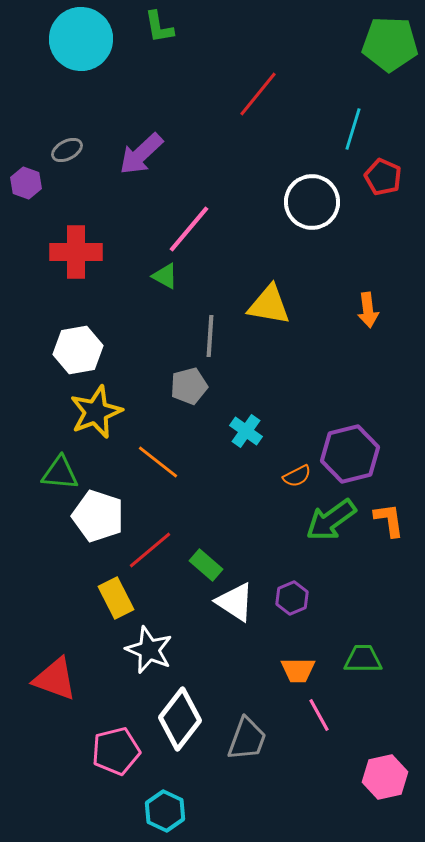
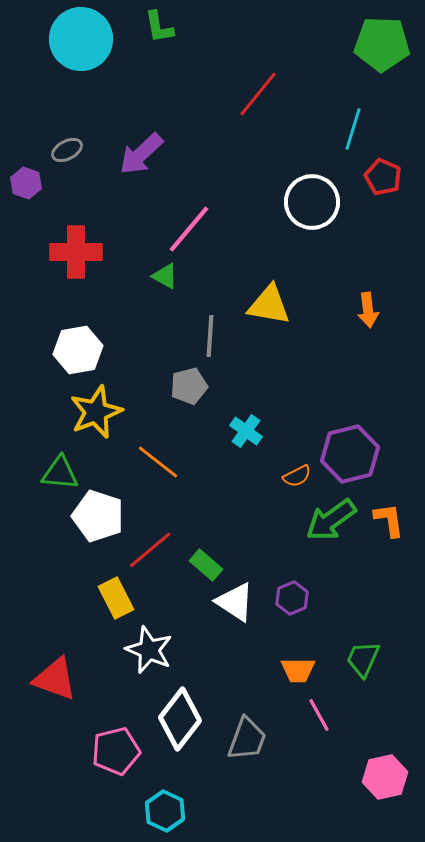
green pentagon at (390, 44): moved 8 px left
green trapezoid at (363, 659): rotated 66 degrees counterclockwise
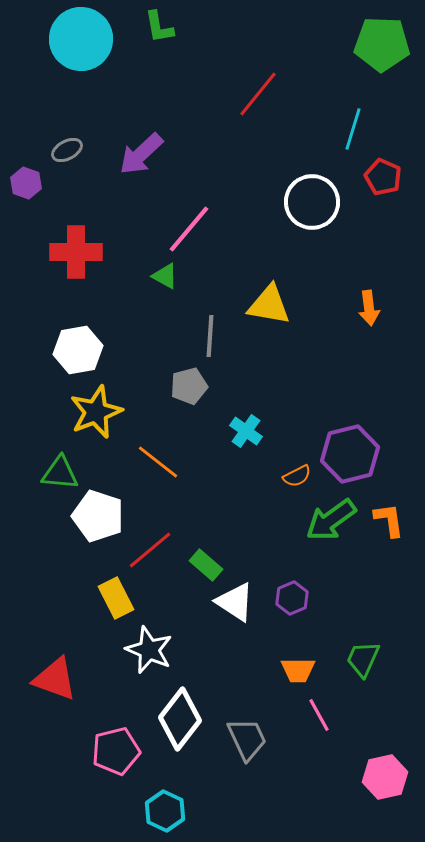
orange arrow at (368, 310): moved 1 px right, 2 px up
gray trapezoid at (247, 739): rotated 45 degrees counterclockwise
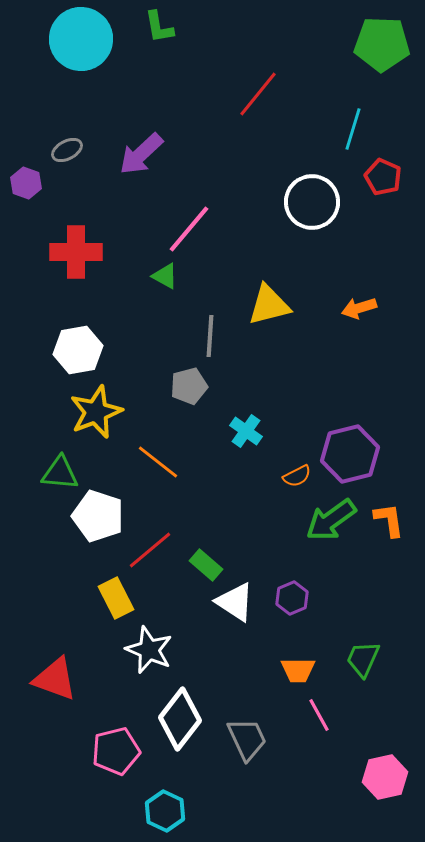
yellow triangle at (269, 305): rotated 24 degrees counterclockwise
orange arrow at (369, 308): moved 10 px left; rotated 80 degrees clockwise
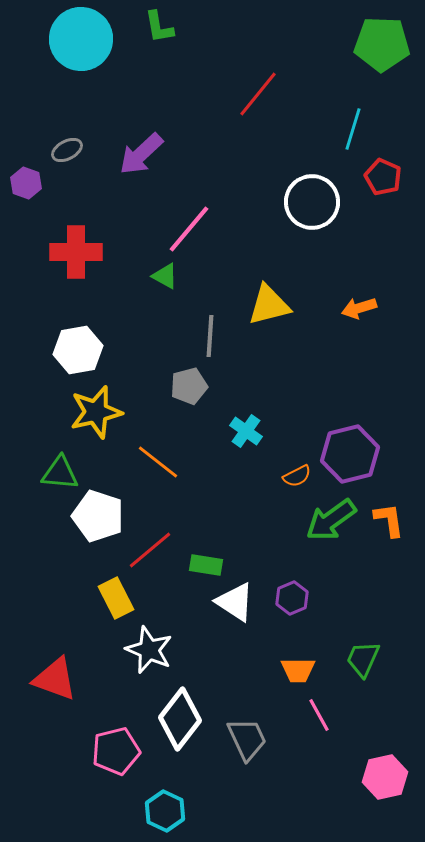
yellow star at (96, 412): rotated 8 degrees clockwise
green rectangle at (206, 565): rotated 32 degrees counterclockwise
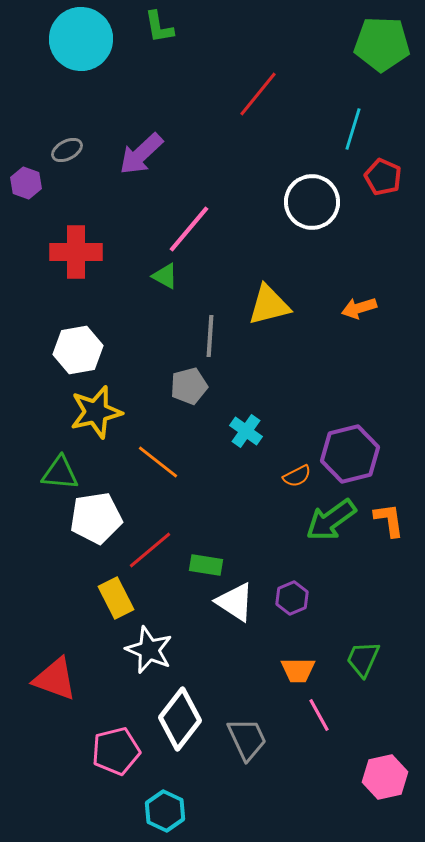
white pentagon at (98, 516): moved 2 px left, 2 px down; rotated 27 degrees counterclockwise
